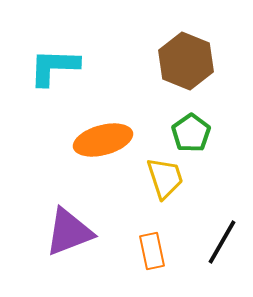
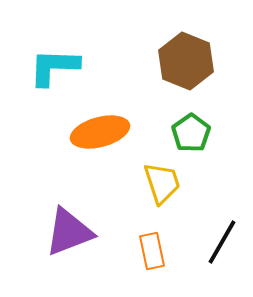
orange ellipse: moved 3 px left, 8 px up
yellow trapezoid: moved 3 px left, 5 px down
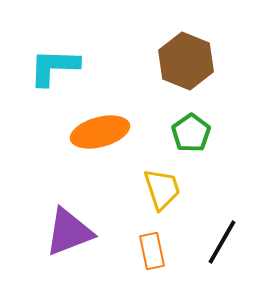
yellow trapezoid: moved 6 px down
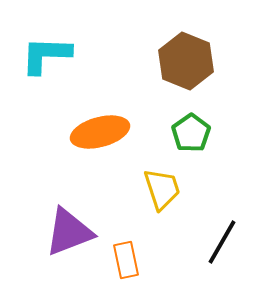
cyan L-shape: moved 8 px left, 12 px up
orange rectangle: moved 26 px left, 9 px down
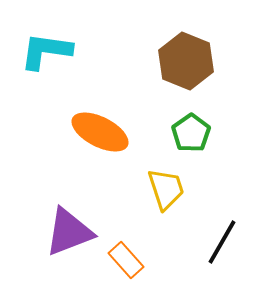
cyan L-shape: moved 4 px up; rotated 6 degrees clockwise
orange ellipse: rotated 42 degrees clockwise
yellow trapezoid: moved 4 px right
orange rectangle: rotated 30 degrees counterclockwise
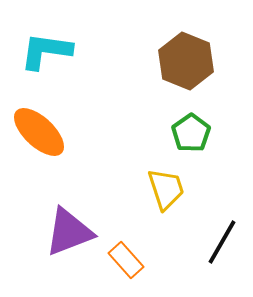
orange ellipse: moved 61 px left; rotated 16 degrees clockwise
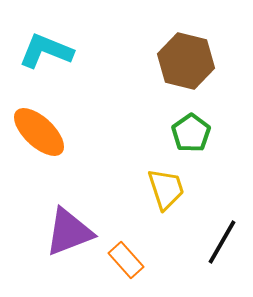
cyan L-shape: rotated 14 degrees clockwise
brown hexagon: rotated 8 degrees counterclockwise
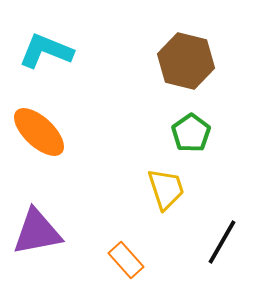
purple triangle: moved 32 px left; rotated 10 degrees clockwise
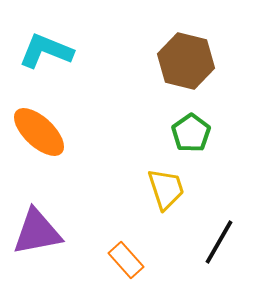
black line: moved 3 px left
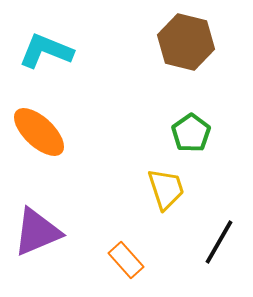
brown hexagon: moved 19 px up
purple triangle: rotated 12 degrees counterclockwise
